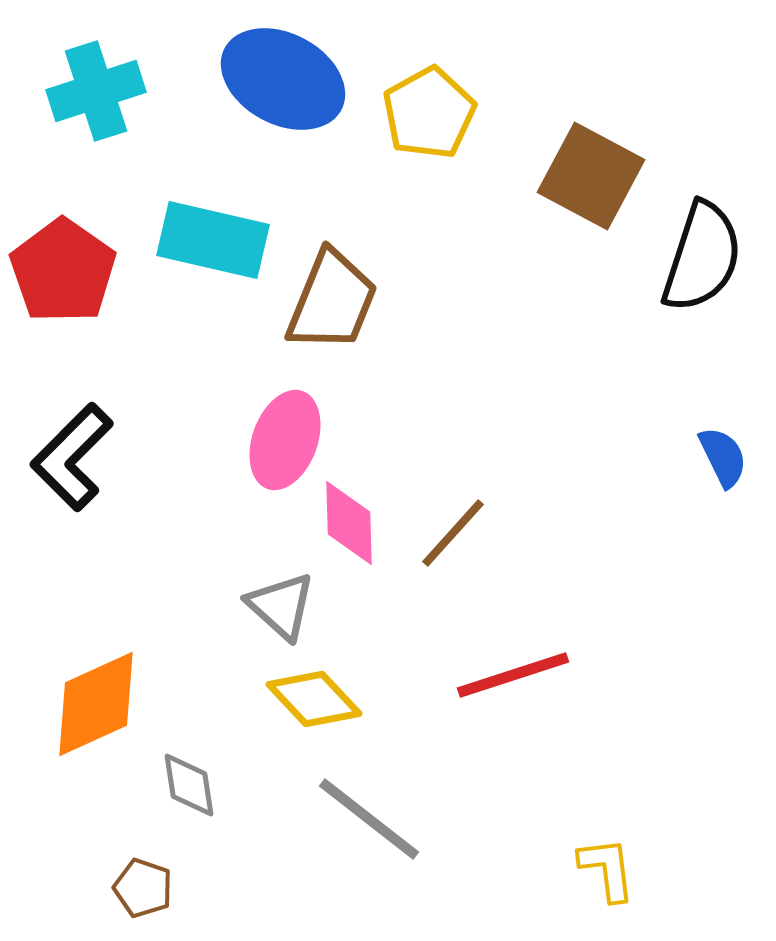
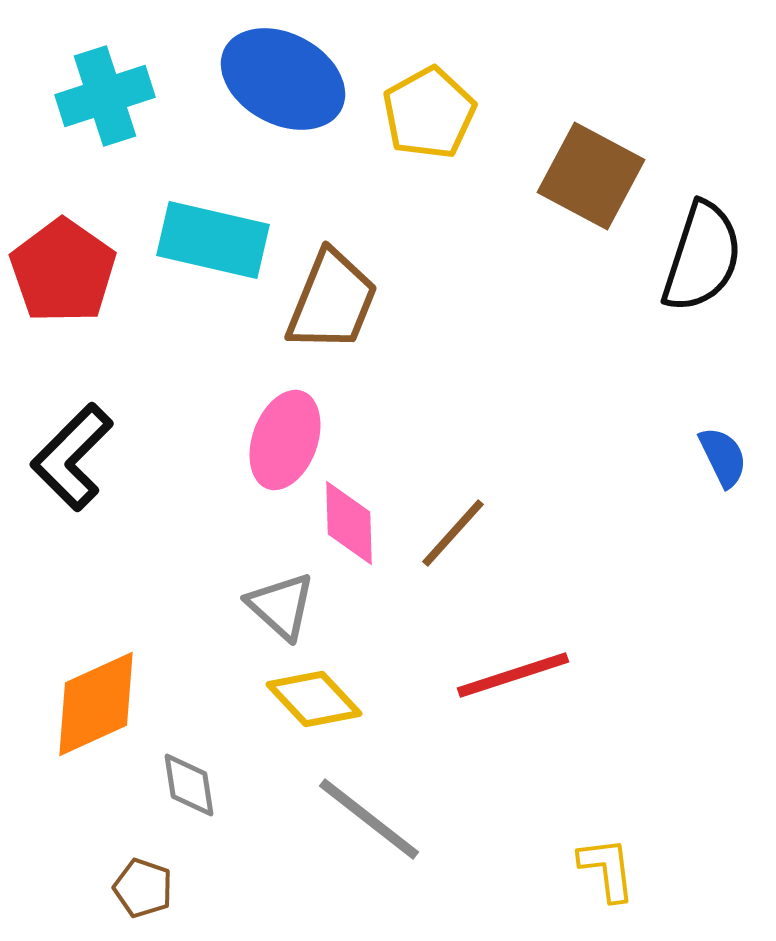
cyan cross: moved 9 px right, 5 px down
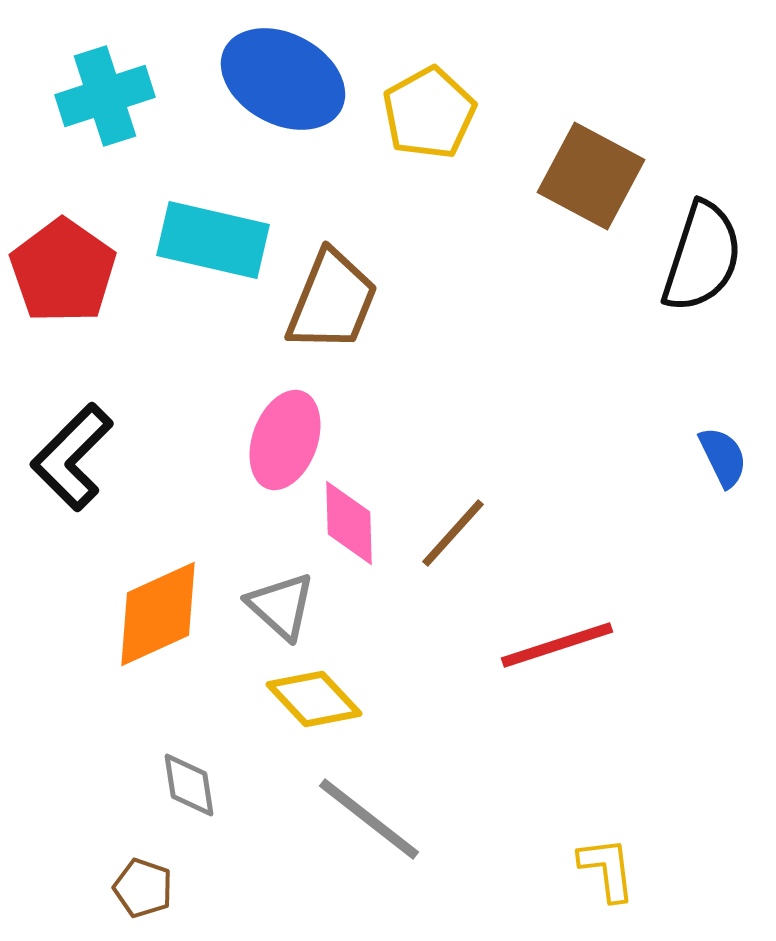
red line: moved 44 px right, 30 px up
orange diamond: moved 62 px right, 90 px up
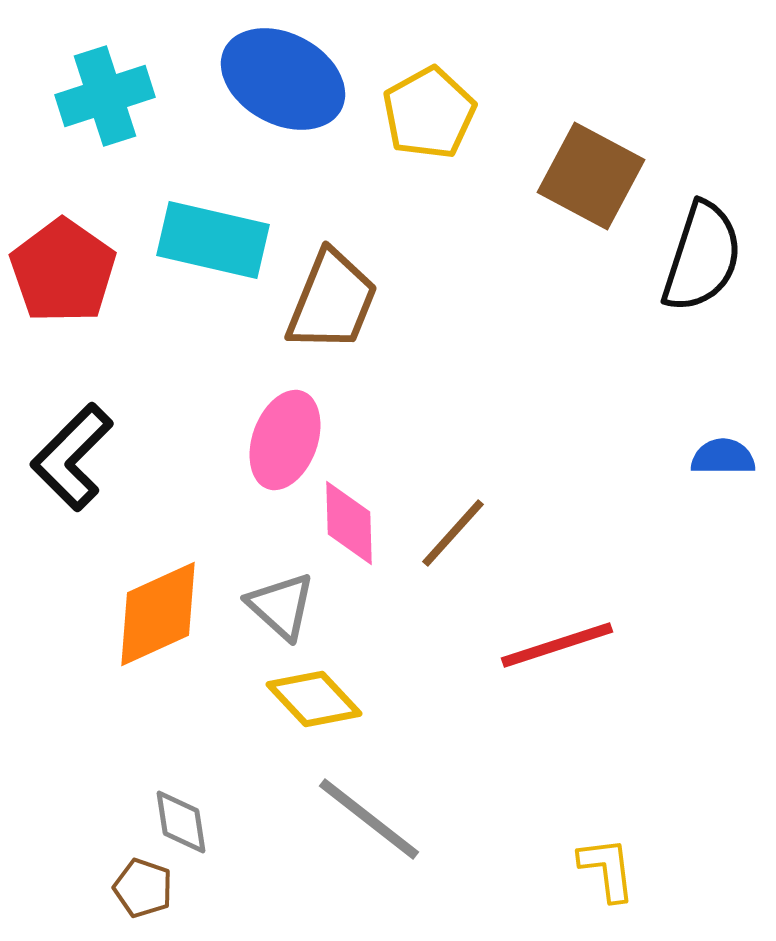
blue semicircle: rotated 64 degrees counterclockwise
gray diamond: moved 8 px left, 37 px down
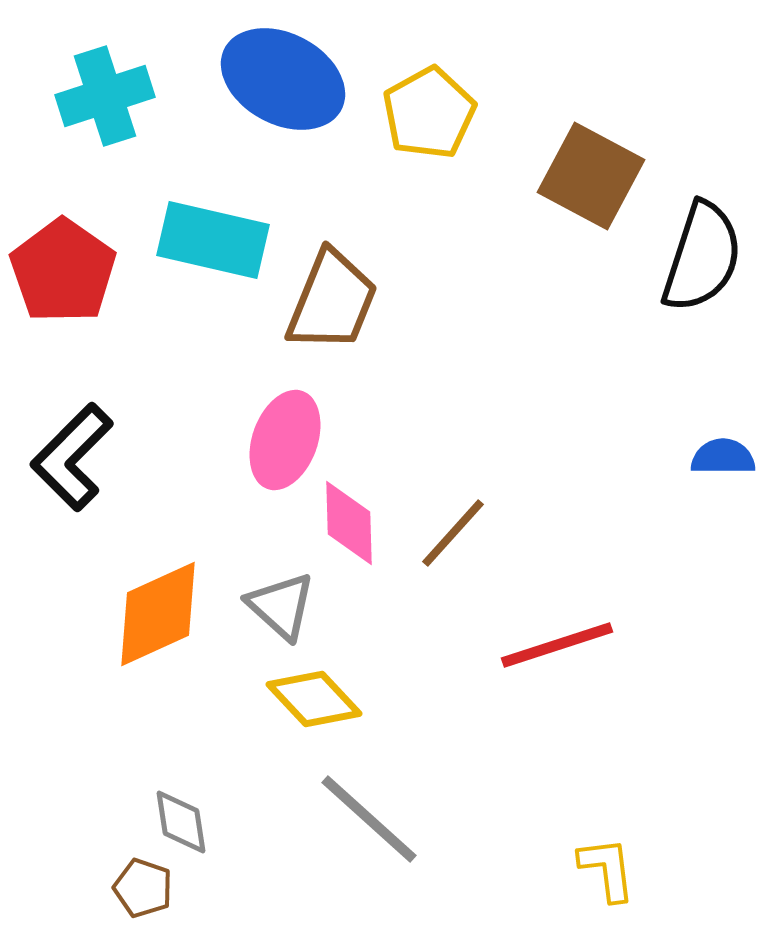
gray line: rotated 4 degrees clockwise
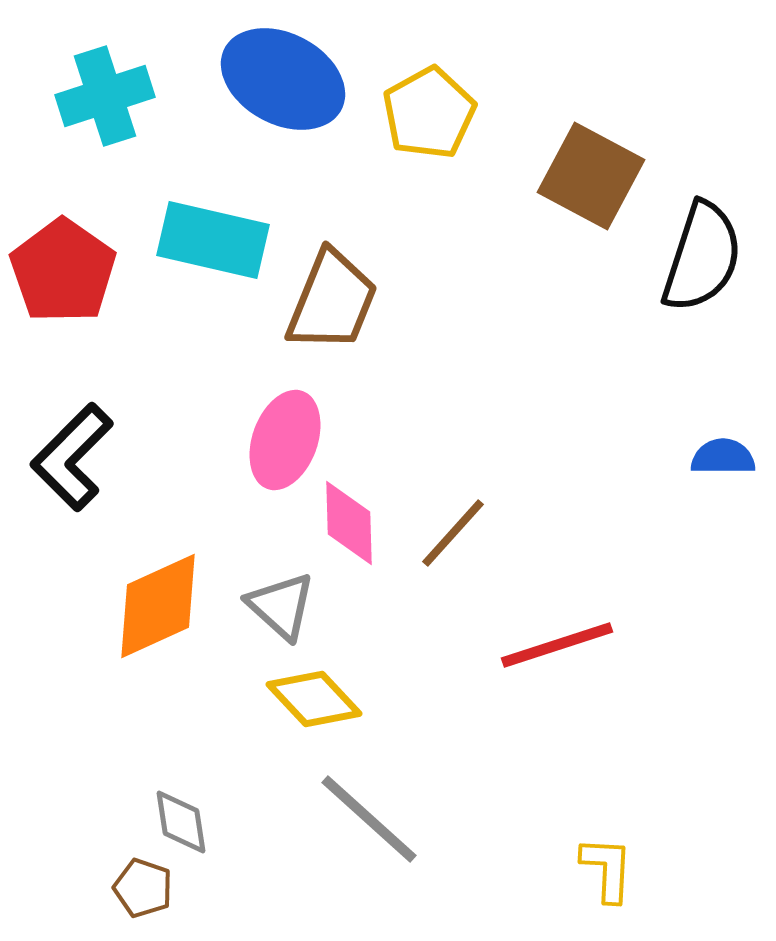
orange diamond: moved 8 px up
yellow L-shape: rotated 10 degrees clockwise
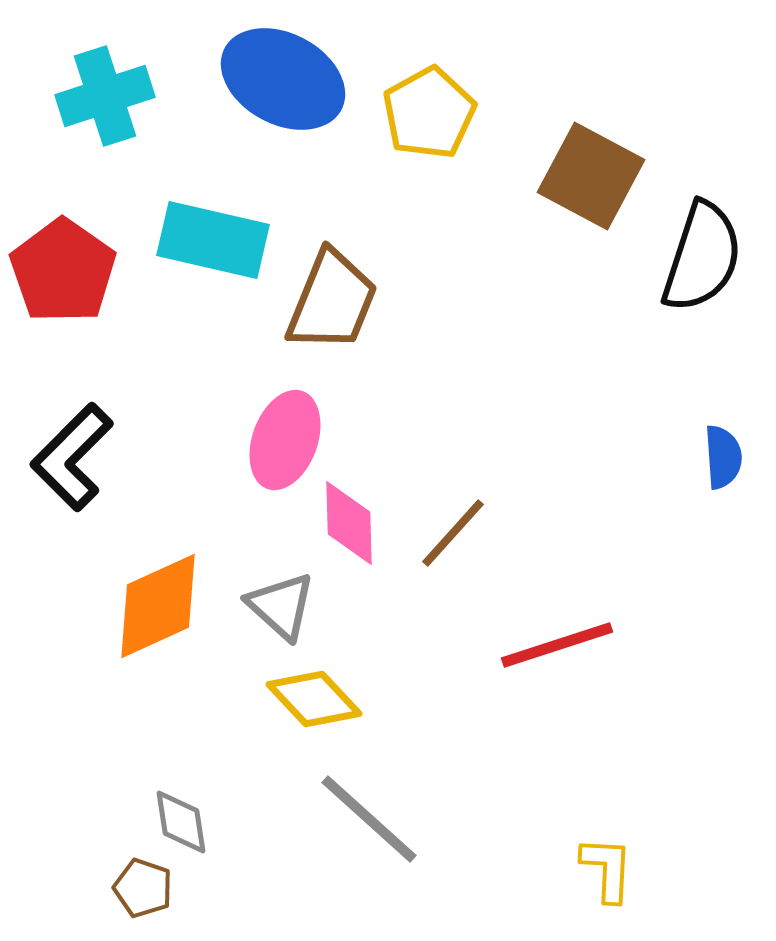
blue semicircle: rotated 86 degrees clockwise
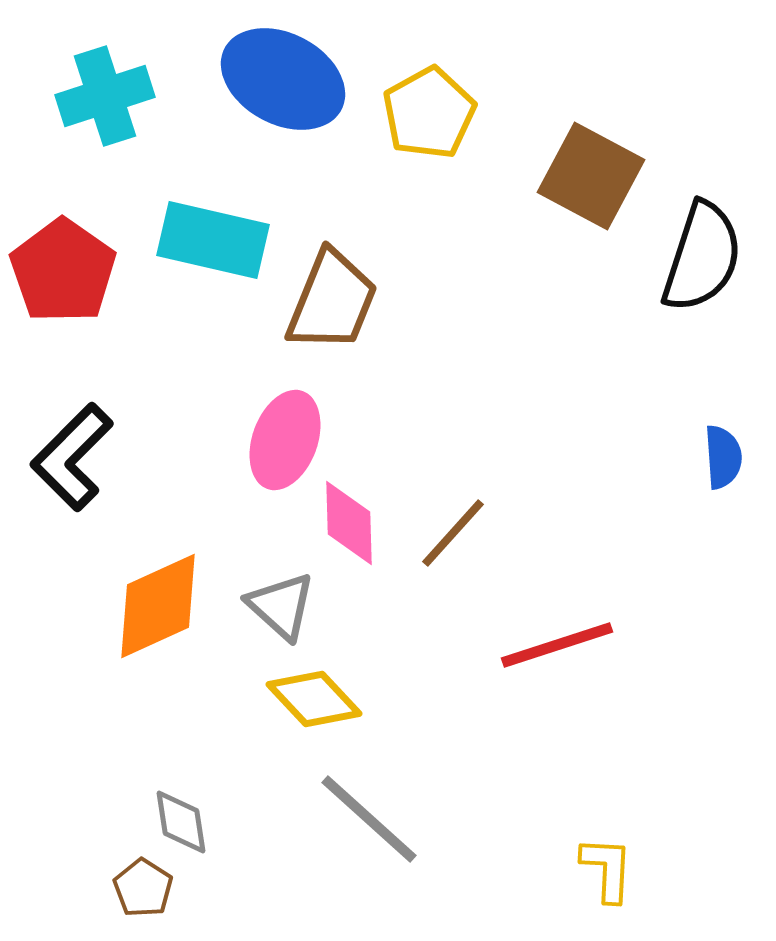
brown pentagon: rotated 14 degrees clockwise
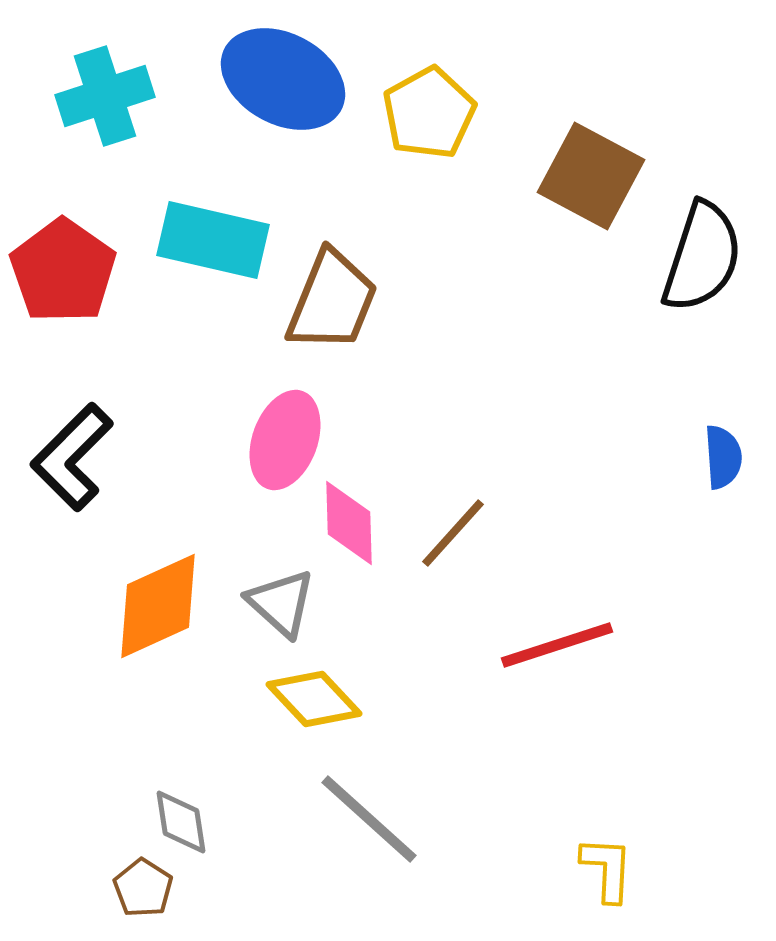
gray triangle: moved 3 px up
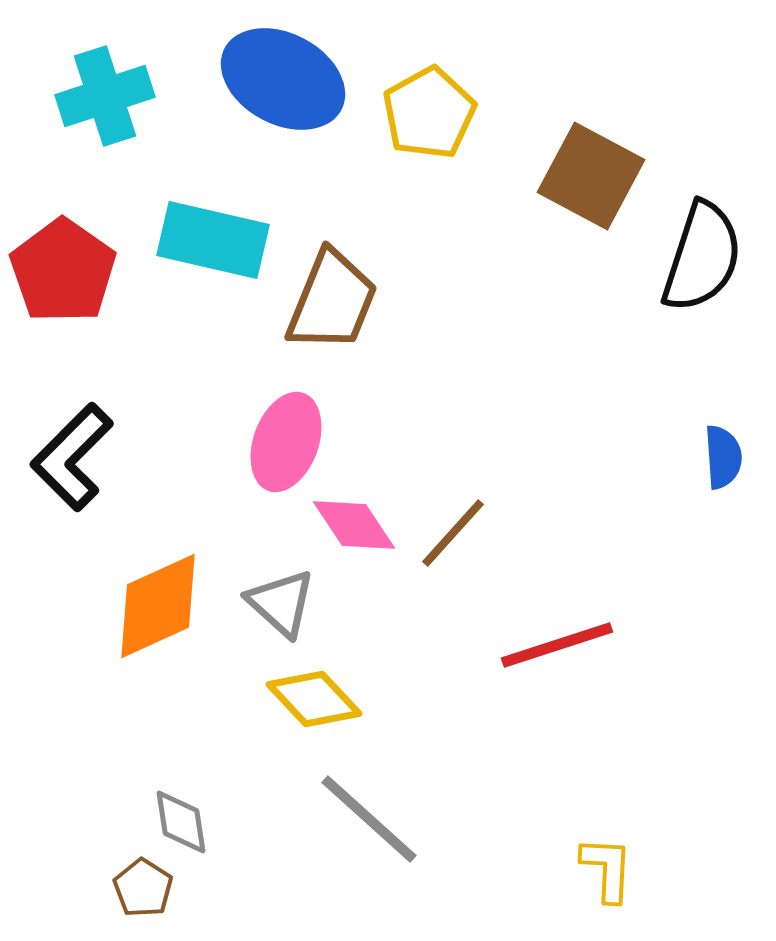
pink ellipse: moved 1 px right, 2 px down
pink diamond: moved 5 px right, 2 px down; rotated 32 degrees counterclockwise
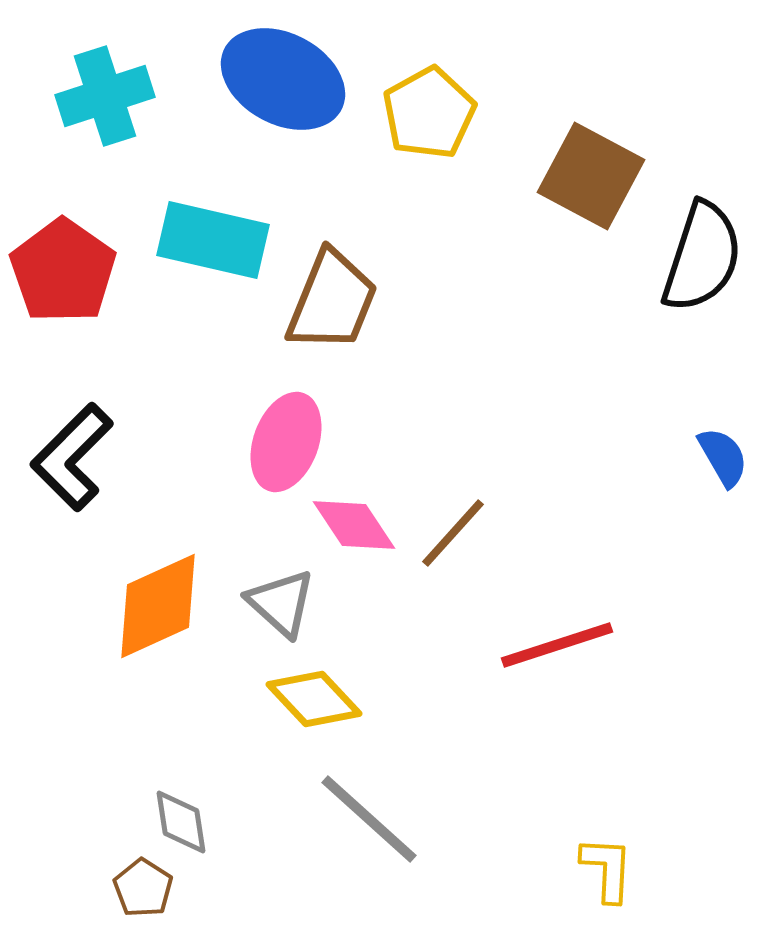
blue semicircle: rotated 26 degrees counterclockwise
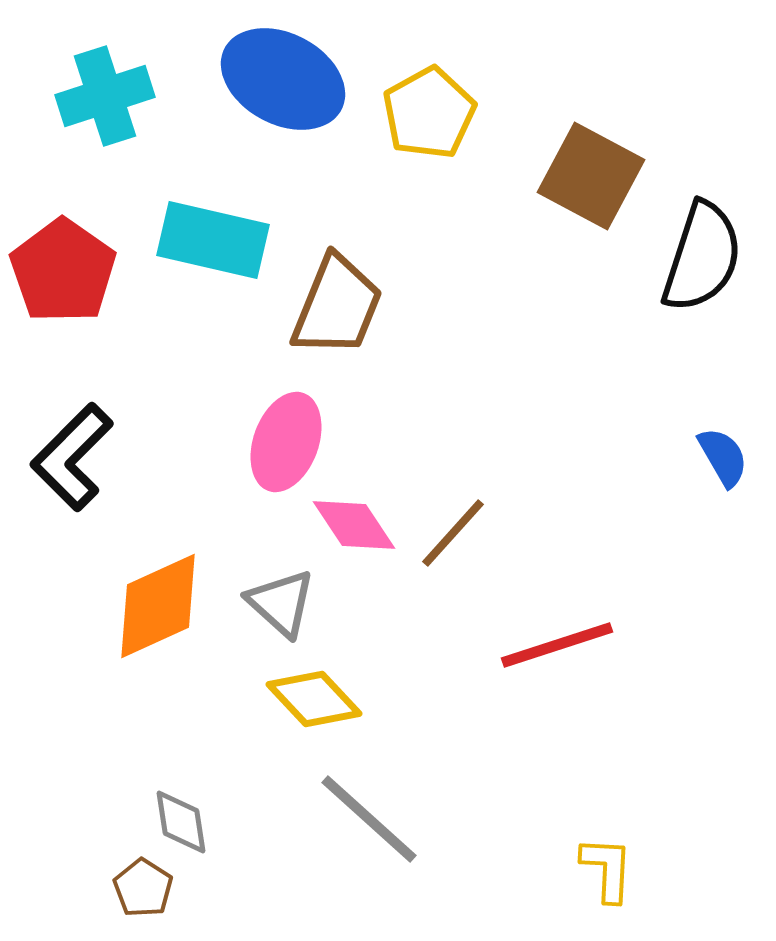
brown trapezoid: moved 5 px right, 5 px down
